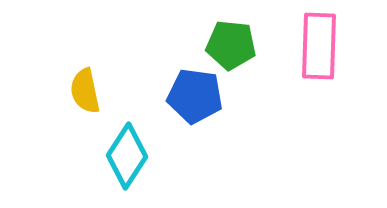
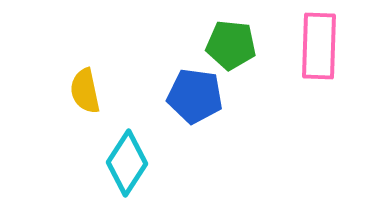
cyan diamond: moved 7 px down
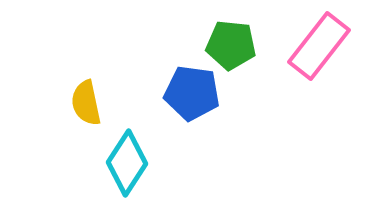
pink rectangle: rotated 36 degrees clockwise
yellow semicircle: moved 1 px right, 12 px down
blue pentagon: moved 3 px left, 3 px up
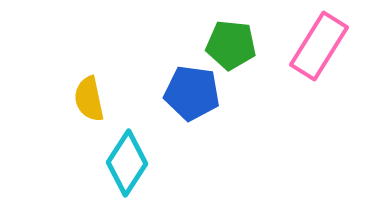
pink rectangle: rotated 6 degrees counterclockwise
yellow semicircle: moved 3 px right, 4 px up
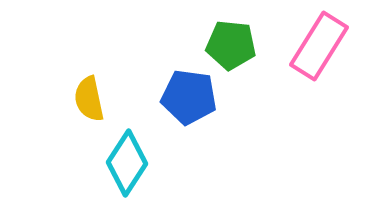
blue pentagon: moved 3 px left, 4 px down
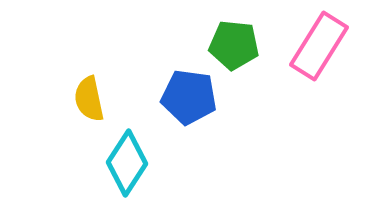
green pentagon: moved 3 px right
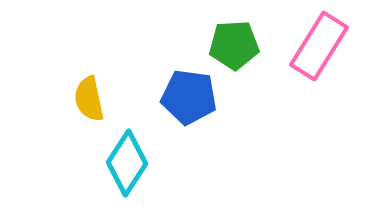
green pentagon: rotated 9 degrees counterclockwise
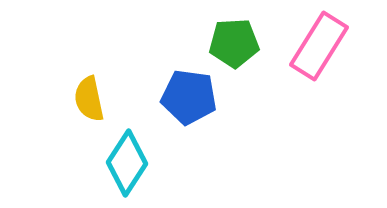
green pentagon: moved 2 px up
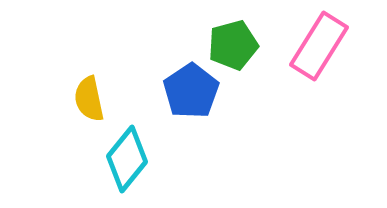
green pentagon: moved 1 px left, 2 px down; rotated 12 degrees counterclockwise
blue pentagon: moved 2 px right, 6 px up; rotated 30 degrees clockwise
cyan diamond: moved 4 px up; rotated 6 degrees clockwise
